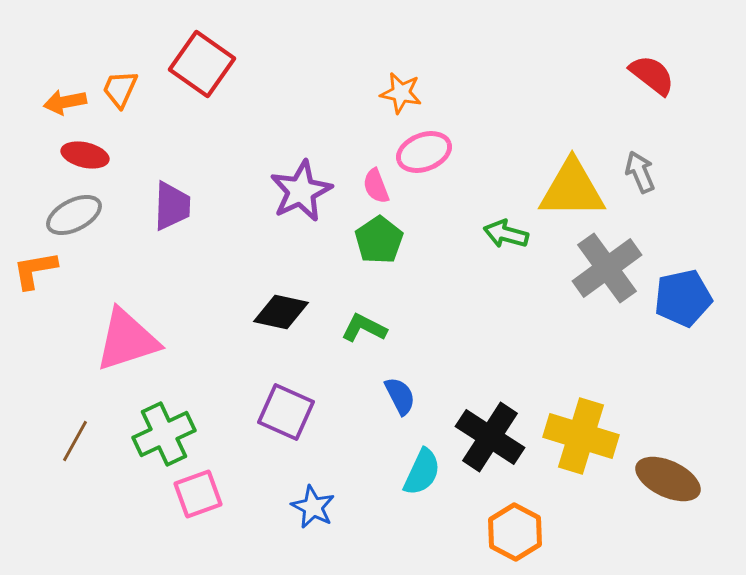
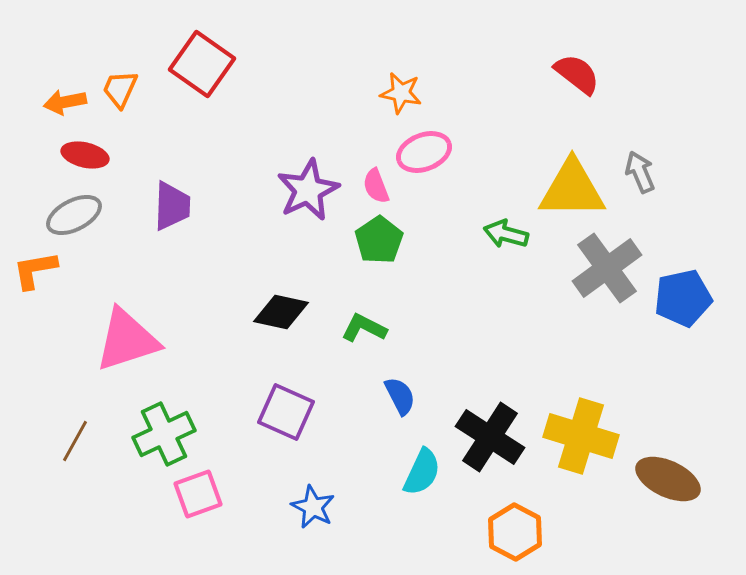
red semicircle: moved 75 px left, 1 px up
purple star: moved 7 px right, 1 px up
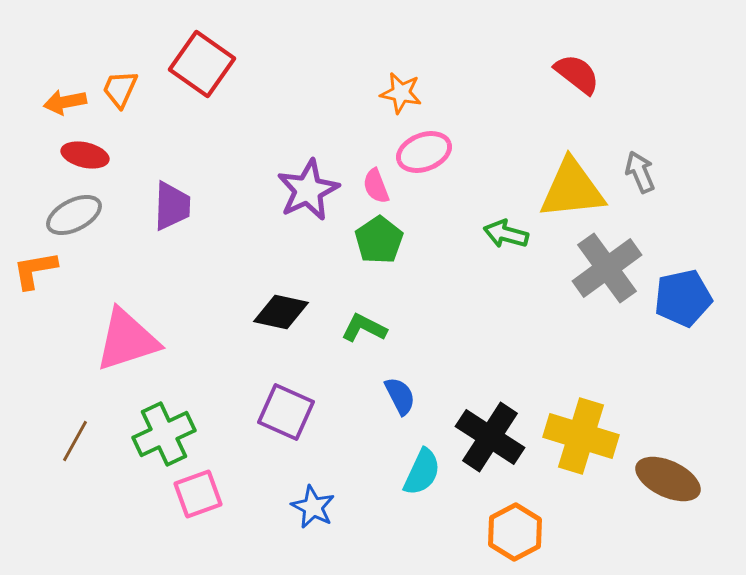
yellow triangle: rotated 6 degrees counterclockwise
orange hexagon: rotated 4 degrees clockwise
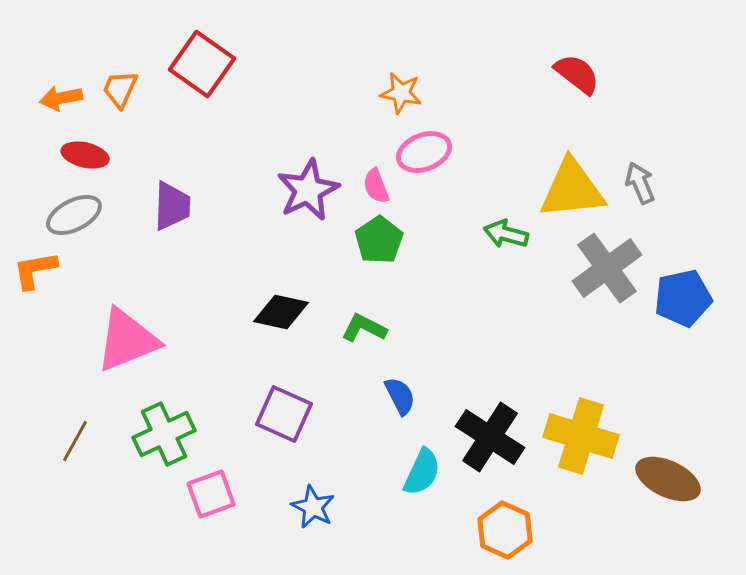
orange arrow: moved 4 px left, 4 px up
gray arrow: moved 11 px down
pink triangle: rotated 4 degrees counterclockwise
purple square: moved 2 px left, 2 px down
pink square: moved 13 px right
orange hexagon: moved 10 px left, 2 px up; rotated 8 degrees counterclockwise
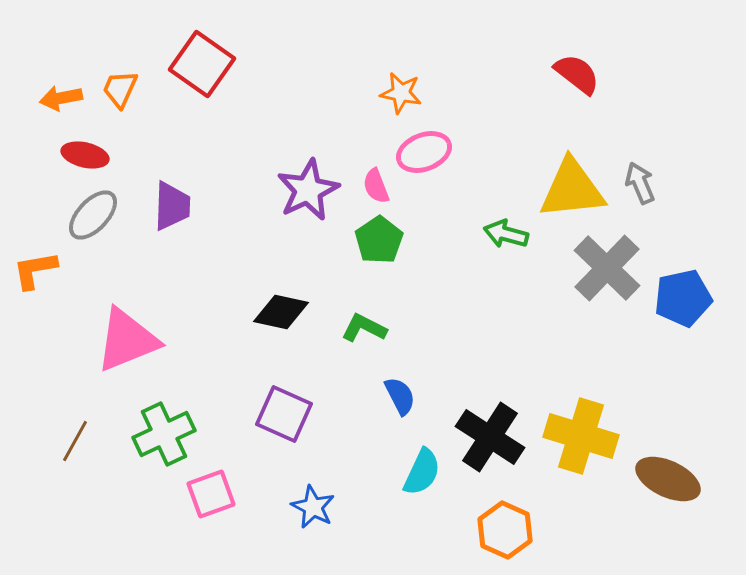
gray ellipse: moved 19 px right; rotated 20 degrees counterclockwise
gray cross: rotated 10 degrees counterclockwise
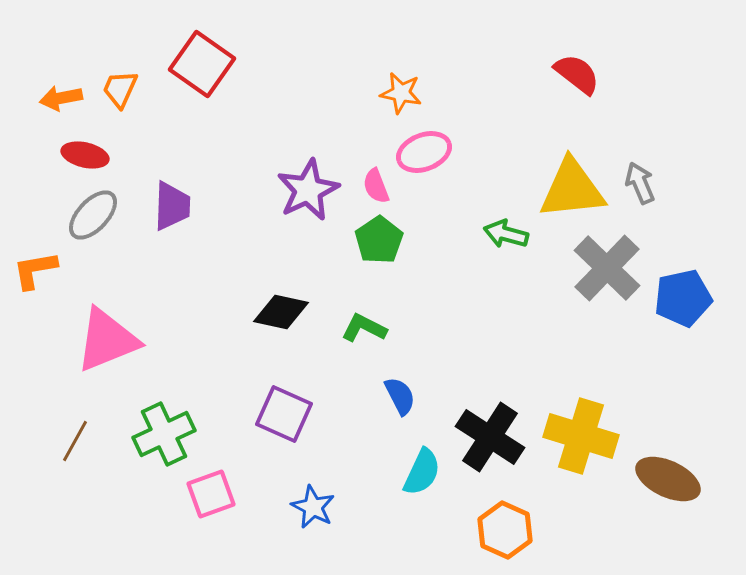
pink triangle: moved 20 px left
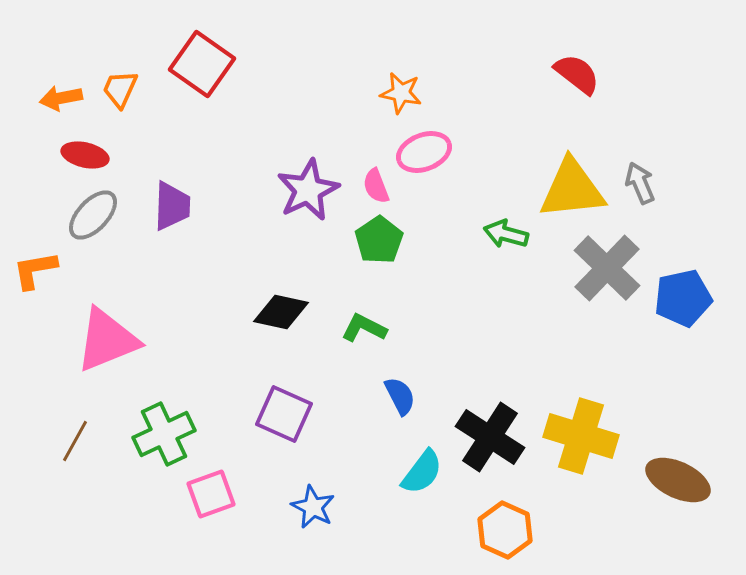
cyan semicircle: rotated 12 degrees clockwise
brown ellipse: moved 10 px right, 1 px down
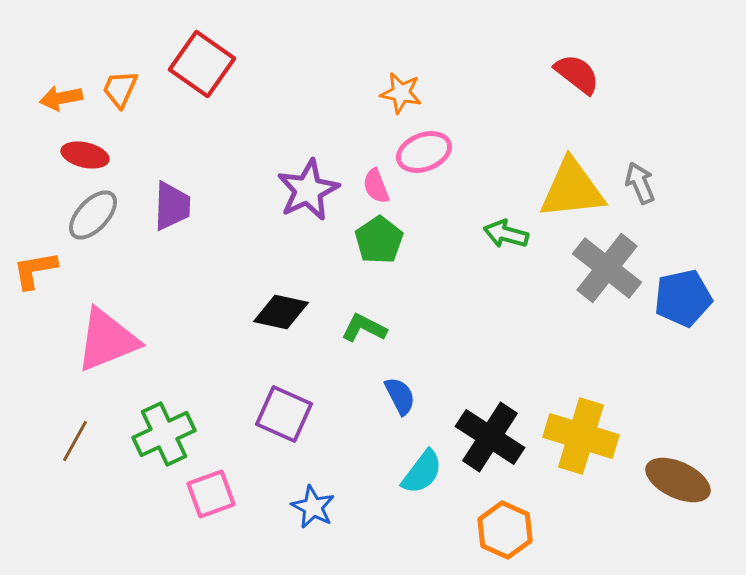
gray cross: rotated 6 degrees counterclockwise
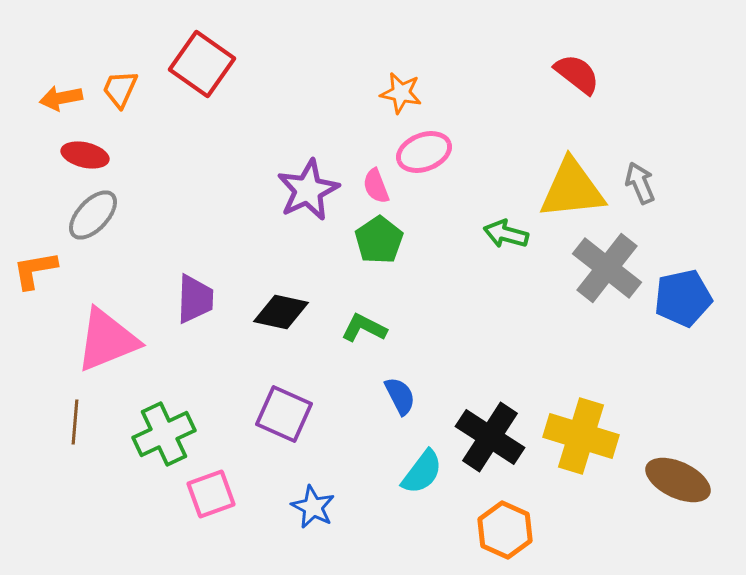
purple trapezoid: moved 23 px right, 93 px down
brown line: moved 19 px up; rotated 24 degrees counterclockwise
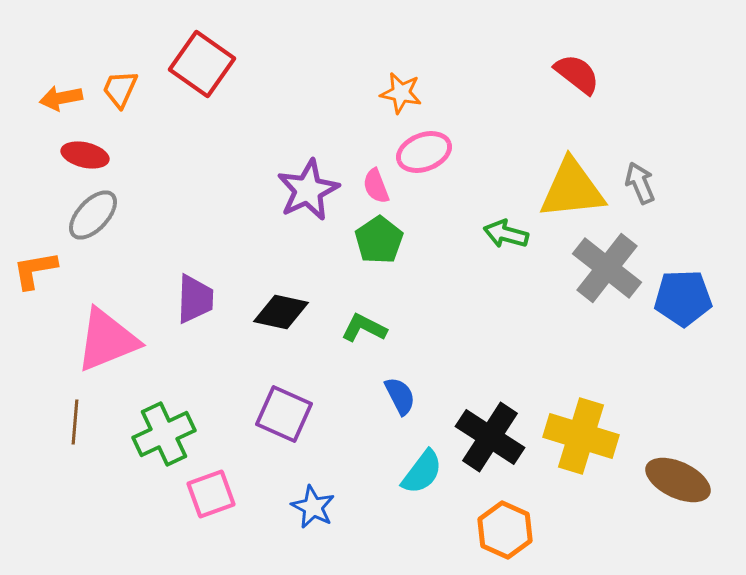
blue pentagon: rotated 10 degrees clockwise
